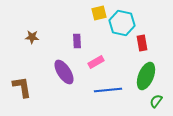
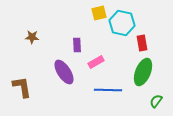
purple rectangle: moved 4 px down
green ellipse: moved 3 px left, 4 px up
blue line: rotated 8 degrees clockwise
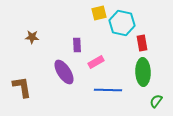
green ellipse: rotated 24 degrees counterclockwise
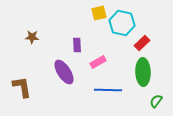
red rectangle: rotated 56 degrees clockwise
pink rectangle: moved 2 px right
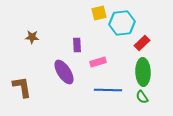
cyan hexagon: rotated 20 degrees counterclockwise
pink rectangle: rotated 14 degrees clockwise
green semicircle: moved 14 px left, 4 px up; rotated 72 degrees counterclockwise
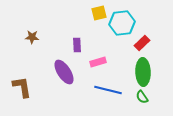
blue line: rotated 12 degrees clockwise
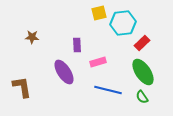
cyan hexagon: moved 1 px right
green ellipse: rotated 32 degrees counterclockwise
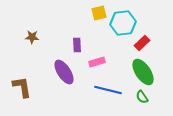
pink rectangle: moved 1 px left
